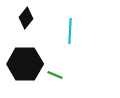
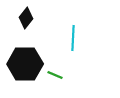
cyan line: moved 3 px right, 7 px down
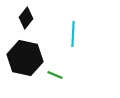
cyan line: moved 4 px up
black hexagon: moved 6 px up; rotated 12 degrees clockwise
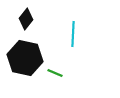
black diamond: moved 1 px down
green line: moved 2 px up
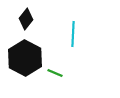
black hexagon: rotated 16 degrees clockwise
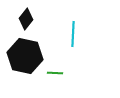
black hexagon: moved 2 px up; rotated 16 degrees counterclockwise
green line: rotated 21 degrees counterclockwise
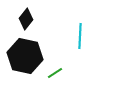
cyan line: moved 7 px right, 2 px down
green line: rotated 35 degrees counterclockwise
